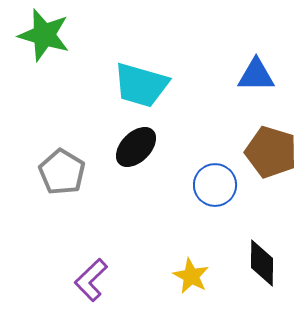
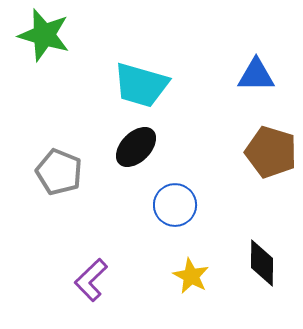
gray pentagon: moved 3 px left; rotated 9 degrees counterclockwise
blue circle: moved 40 px left, 20 px down
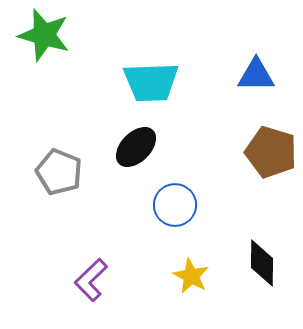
cyan trapezoid: moved 10 px right, 3 px up; rotated 18 degrees counterclockwise
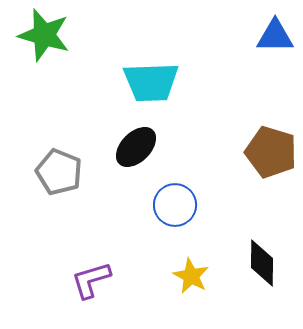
blue triangle: moved 19 px right, 39 px up
purple L-shape: rotated 27 degrees clockwise
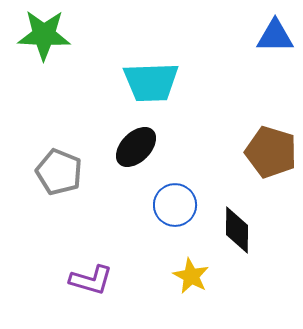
green star: rotated 14 degrees counterclockwise
black diamond: moved 25 px left, 33 px up
purple L-shape: rotated 147 degrees counterclockwise
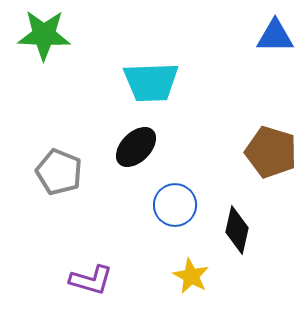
black diamond: rotated 12 degrees clockwise
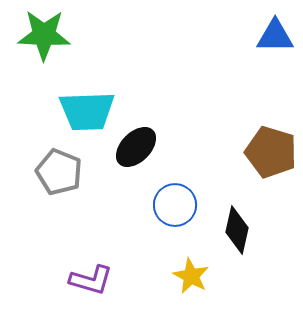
cyan trapezoid: moved 64 px left, 29 px down
